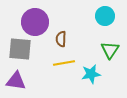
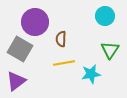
gray square: rotated 25 degrees clockwise
purple triangle: rotated 45 degrees counterclockwise
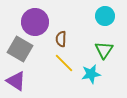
green triangle: moved 6 px left
yellow line: rotated 55 degrees clockwise
purple triangle: rotated 50 degrees counterclockwise
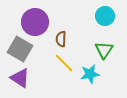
cyan star: moved 1 px left
purple triangle: moved 4 px right, 3 px up
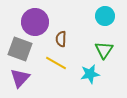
gray square: rotated 10 degrees counterclockwise
yellow line: moved 8 px left; rotated 15 degrees counterclockwise
purple triangle: rotated 40 degrees clockwise
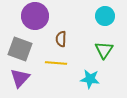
purple circle: moved 6 px up
yellow line: rotated 25 degrees counterclockwise
cyan star: moved 5 px down; rotated 18 degrees clockwise
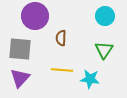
brown semicircle: moved 1 px up
gray square: rotated 15 degrees counterclockwise
yellow line: moved 6 px right, 7 px down
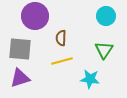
cyan circle: moved 1 px right
yellow line: moved 9 px up; rotated 20 degrees counterclockwise
purple triangle: rotated 30 degrees clockwise
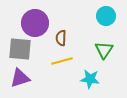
purple circle: moved 7 px down
